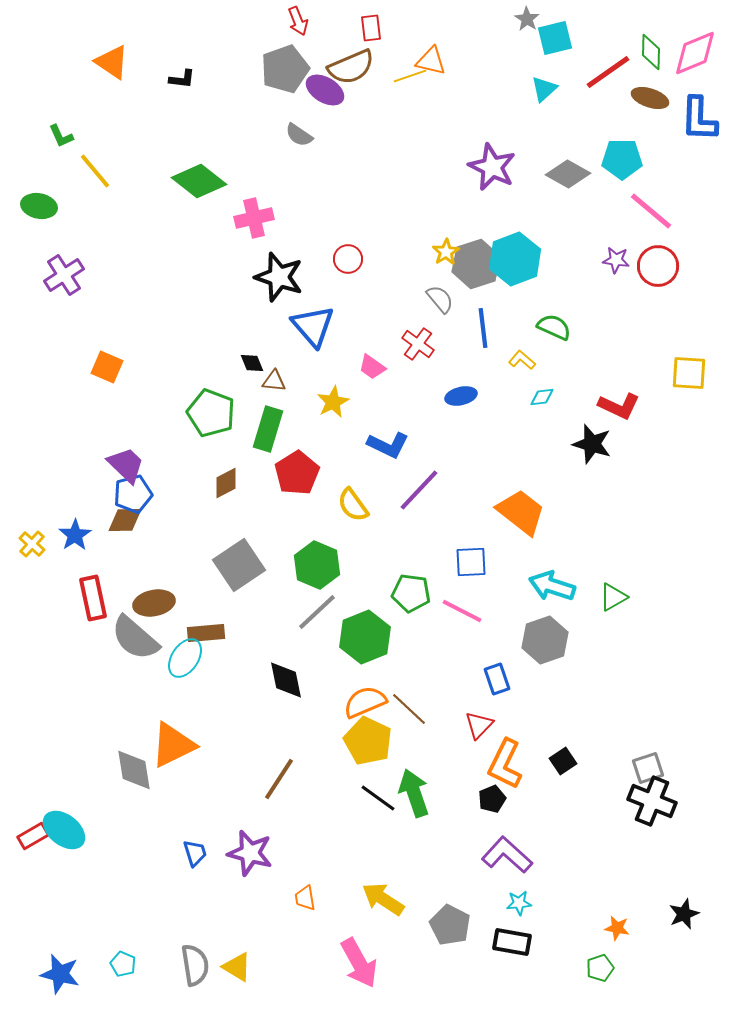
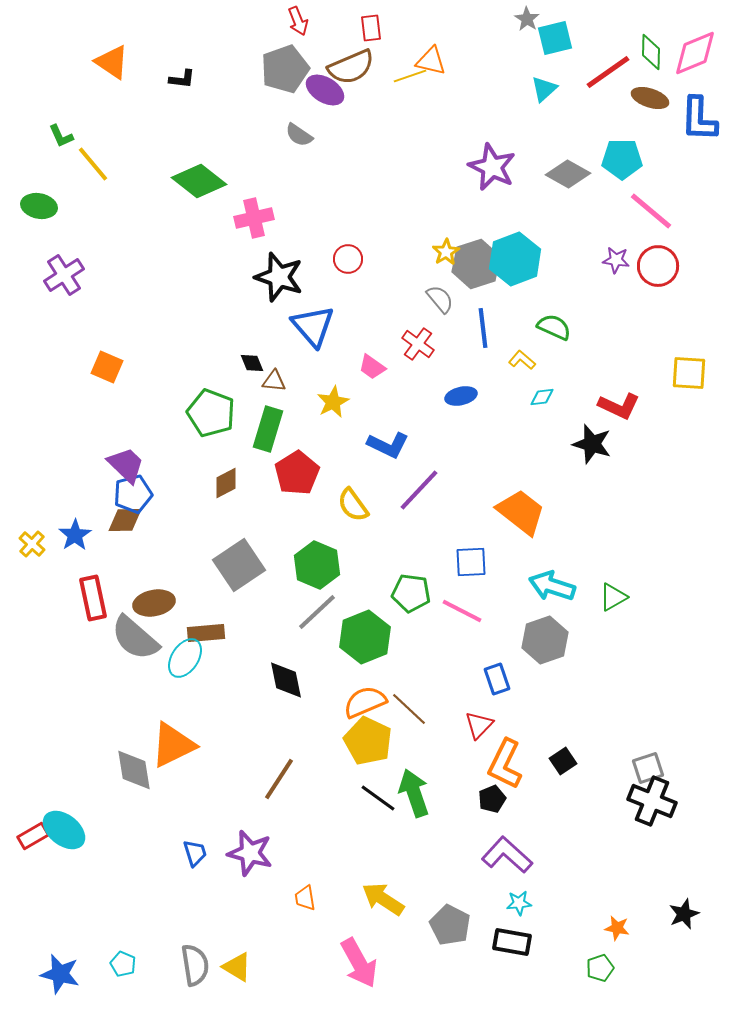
yellow line at (95, 171): moved 2 px left, 7 px up
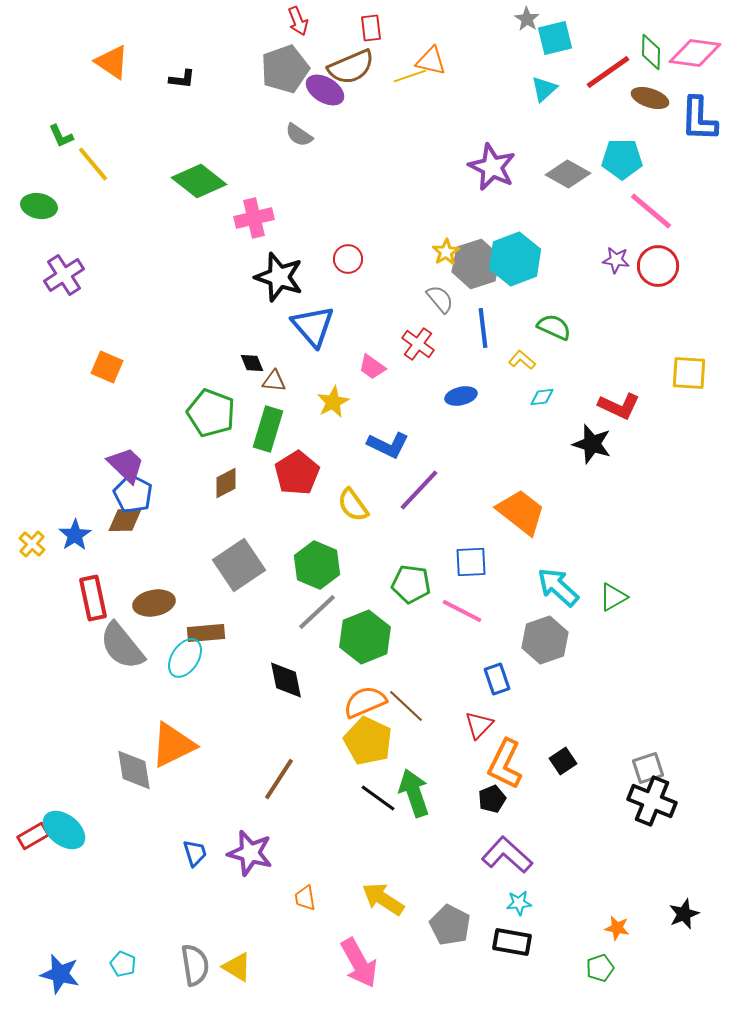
pink diamond at (695, 53): rotated 30 degrees clockwise
blue pentagon at (133, 494): rotated 30 degrees counterclockwise
cyan arrow at (552, 586): moved 6 px right, 1 px down; rotated 24 degrees clockwise
green pentagon at (411, 593): moved 9 px up
gray semicircle at (135, 638): moved 13 px left, 8 px down; rotated 10 degrees clockwise
brown line at (409, 709): moved 3 px left, 3 px up
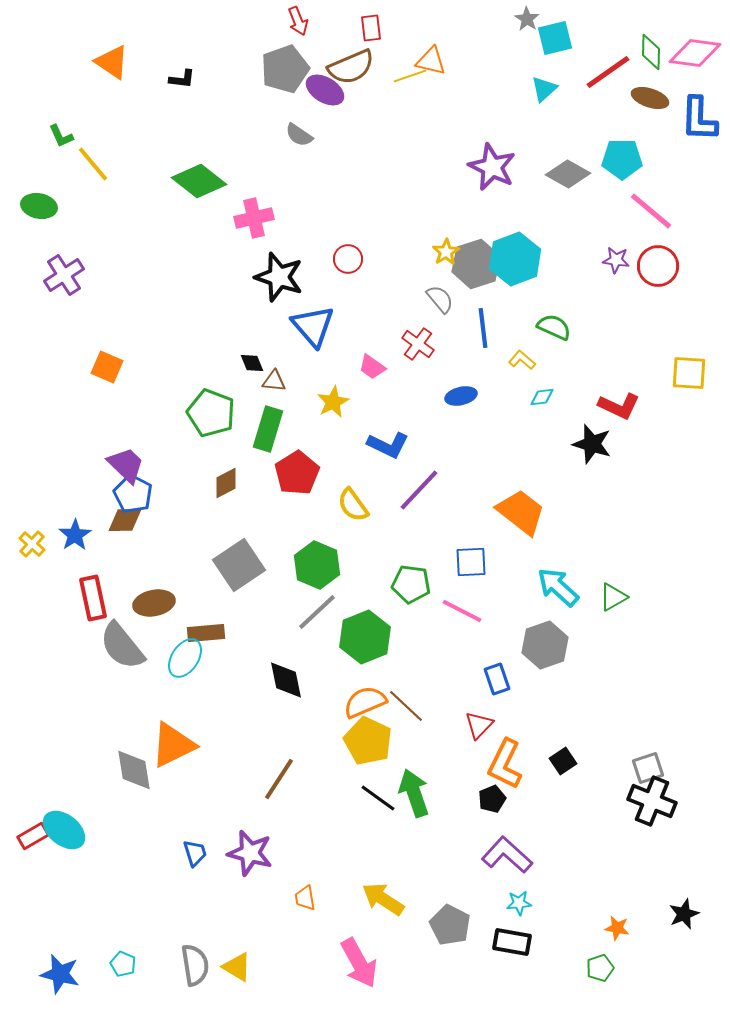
gray hexagon at (545, 640): moved 5 px down
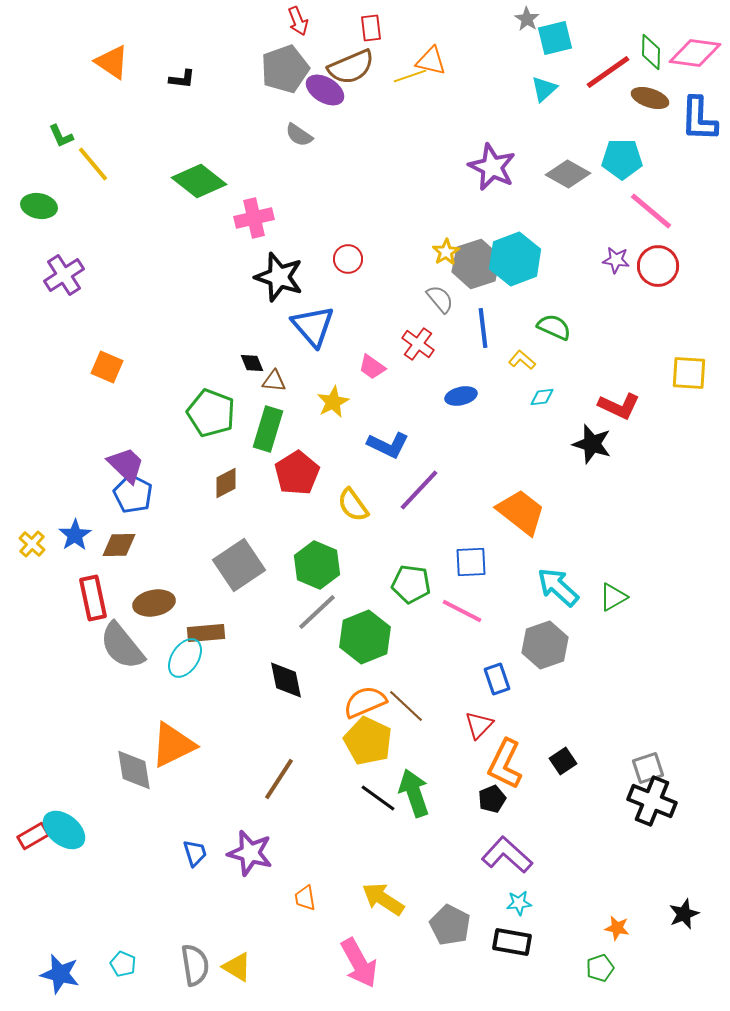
brown diamond at (125, 520): moved 6 px left, 25 px down
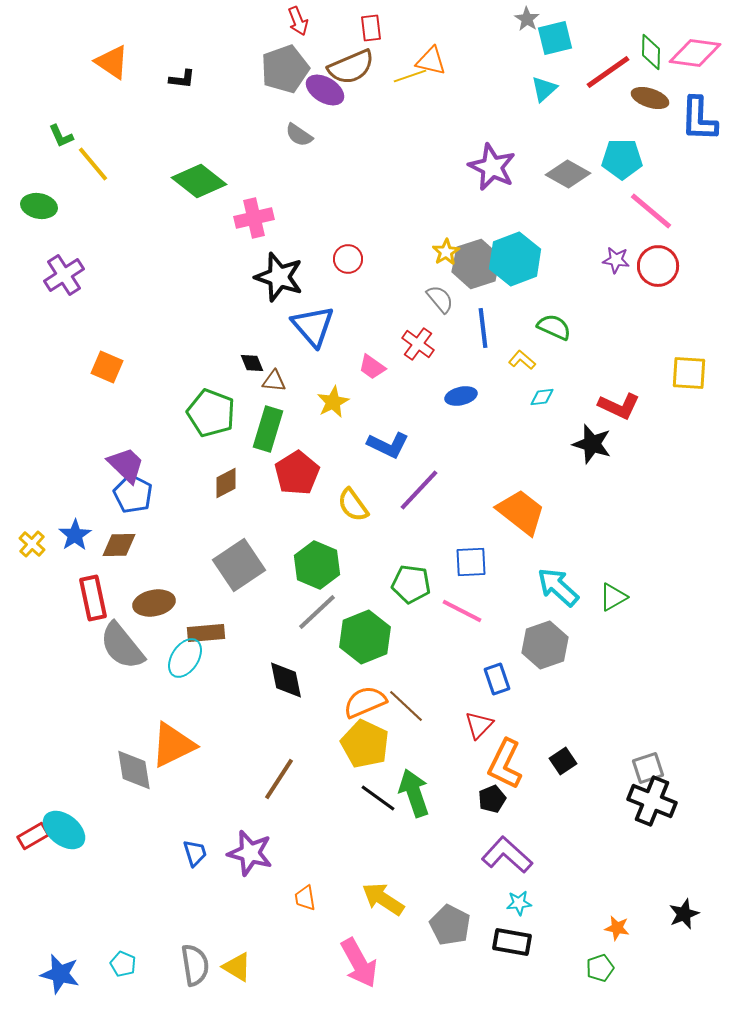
yellow pentagon at (368, 741): moved 3 px left, 3 px down
